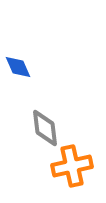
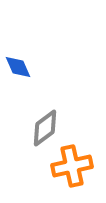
gray diamond: rotated 60 degrees clockwise
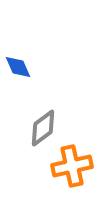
gray diamond: moved 2 px left
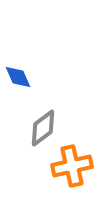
blue diamond: moved 10 px down
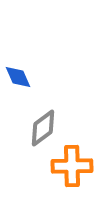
orange cross: rotated 12 degrees clockwise
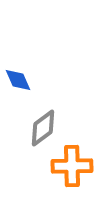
blue diamond: moved 3 px down
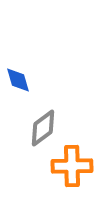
blue diamond: rotated 8 degrees clockwise
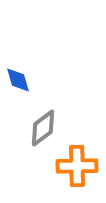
orange cross: moved 5 px right
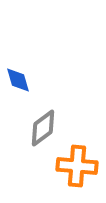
orange cross: rotated 6 degrees clockwise
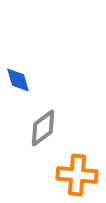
orange cross: moved 9 px down
